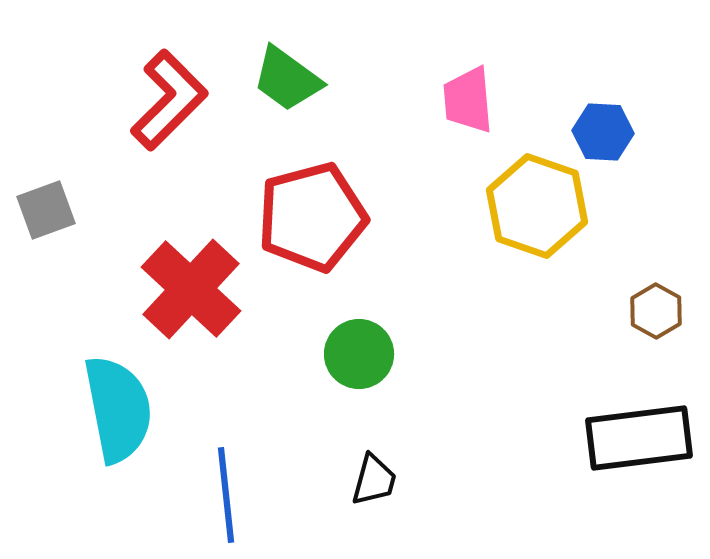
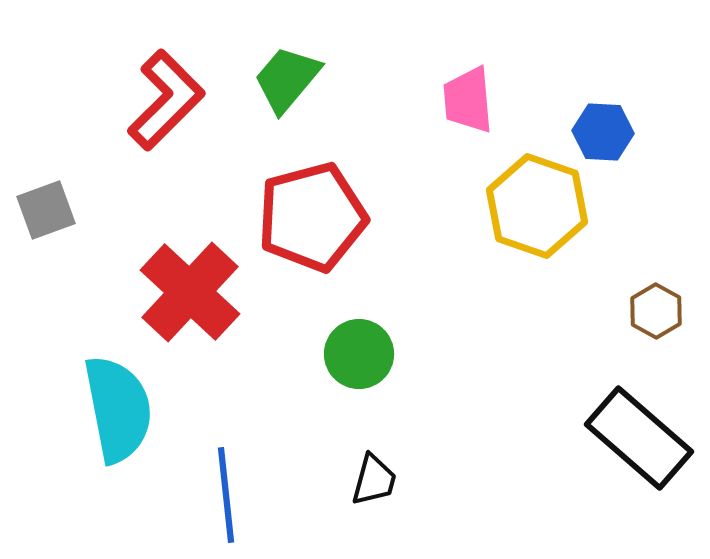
green trapezoid: rotated 94 degrees clockwise
red L-shape: moved 3 px left
red cross: moved 1 px left, 3 px down
black rectangle: rotated 48 degrees clockwise
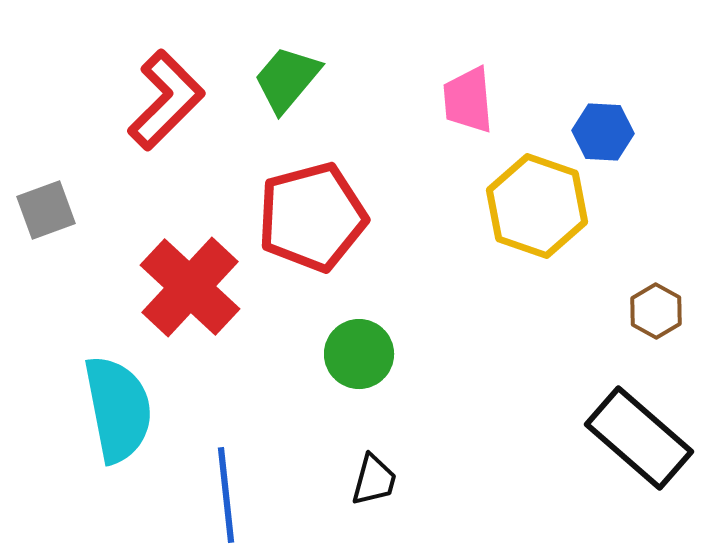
red cross: moved 5 px up
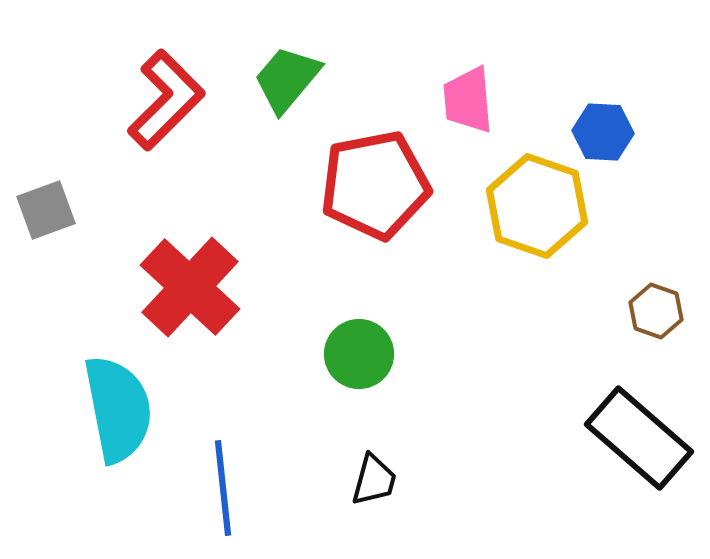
red pentagon: moved 63 px right, 32 px up; rotated 4 degrees clockwise
brown hexagon: rotated 10 degrees counterclockwise
blue line: moved 3 px left, 7 px up
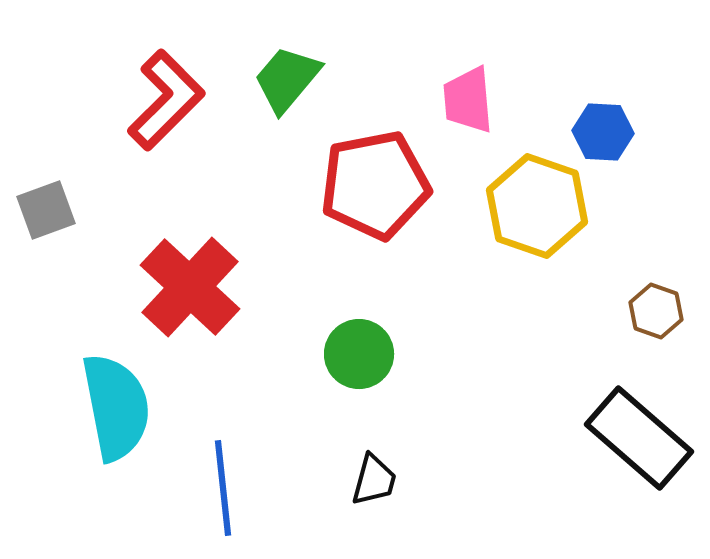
cyan semicircle: moved 2 px left, 2 px up
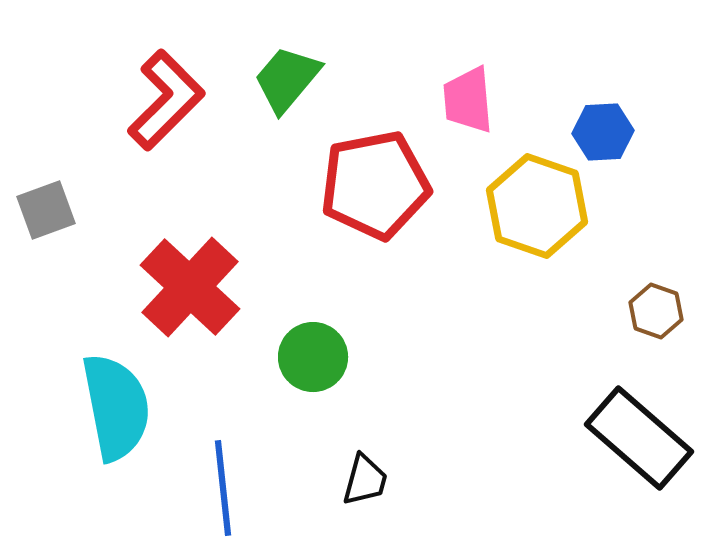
blue hexagon: rotated 6 degrees counterclockwise
green circle: moved 46 px left, 3 px down
black trapezoid: moved 9 px left
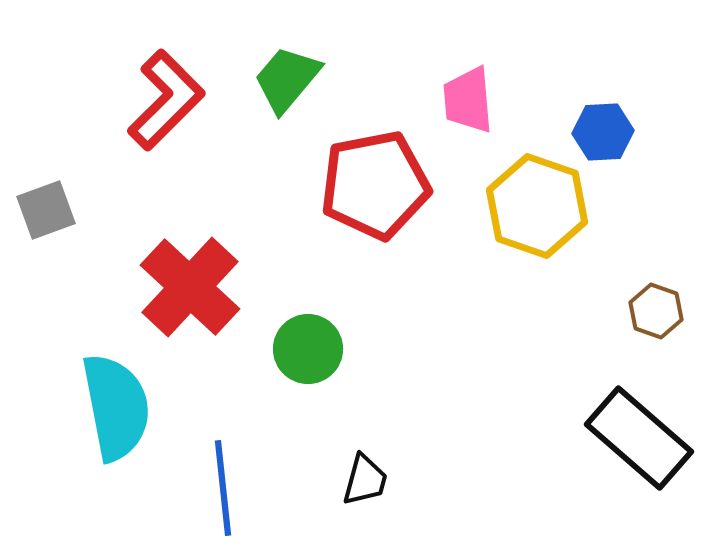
green circle: moved 5 px left, 8 px up
